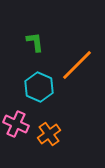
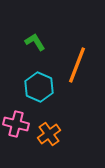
green L-shape: rotated 25 degrees counterclockwise
orange line: rotated 24 degrees counterclockwise
pink cross: rotated 10 degrees counterclockwise
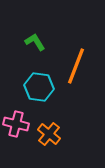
orange line: moved 1 px left, 1 px down
cyan hexagon: rotated 16 degrees counterclockwise
orange cross: rotated 15 degrees counterclockwise
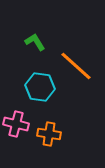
orange line: rotated 69 degrees counterclockwise
cyan hexagon: moved 1 px right
orange cross: rotated 30 degrees counterclockwise
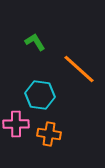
orange line: moved 3 px right, 3 px down
cyan hexagon: moved 8 px down
pink cross: rotated 15 degrees counterclockwise
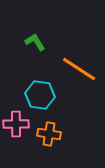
orange line: rotated 9 degrees counterclockwise
